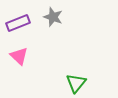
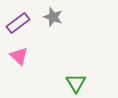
purple rectangle: rotated 15 degrees counterclockwise
green triangle: rotated 10 degrees counterclockwise
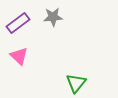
gray star: rotated 24 degrees counterclockwise
green triangle: rotated 10 degrees clockwise
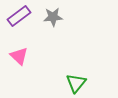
purple rectangle: moved 1 px right, 7 px up
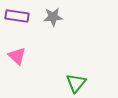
purple rectangle: moved 2 px left; rotated 45 degrees clockwise
pink triangle: moved 2 px left
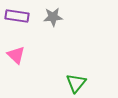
pink triangle: moved 1 px left, 1 px up
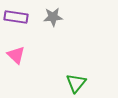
purple rectangle: moved 1 px left, 1 px down
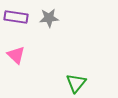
gray star: moved 4 px left, 1 px down
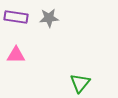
pink triangle: rotated 42 degrees counterclockwise
green triangle: moved 4 px right
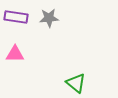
pink triangle: moved 1 px left, 1 px up
green triangle: moved 4 px left; rotated 30 degrees counterclockwise
